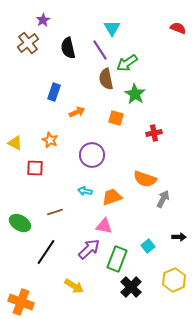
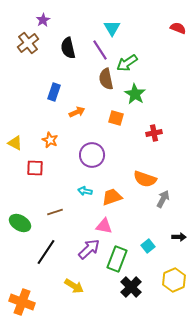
orange cross: moved 1 px right
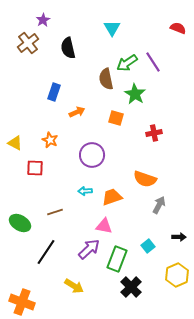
purple line: moved 53 px right, 12 px down
cyan arrow: rotated 16 degrees counterclockwise
gray arrow: moved 4 px left, 6 px down
yellow hexagon: moved 3 px right, 5 px up
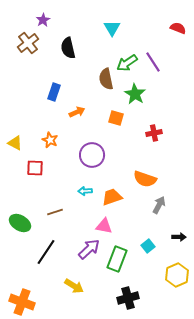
black cross: moved 3 px left, 11 px down; rotated 30 degrees clockwise
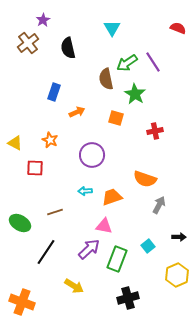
red cross: moved 1 px right, 2 px up
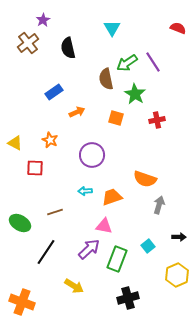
blue rectangle: rotated 36 degrees clockwise
red cross: moved 2 px right, 11 px up
gray arrow: rotated 12 degrees counterclockwise
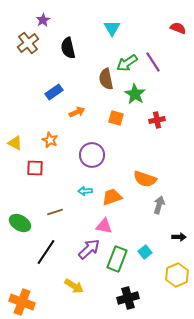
cyan square: moved 3 px left, 6 px down
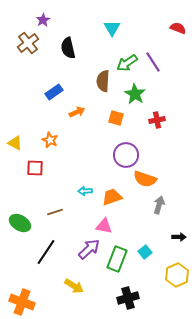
brown semicircle: moved 3 px left, 2 px down; rotated 15 degrees clockwise
purple circle: moved 34 px right
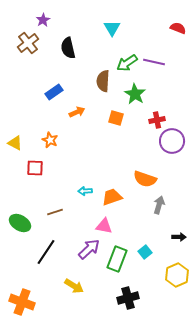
purple line: moved 1 px right; rotated 45 degrees counterclockwise
purple circle: moved 46 px right, 14 px up
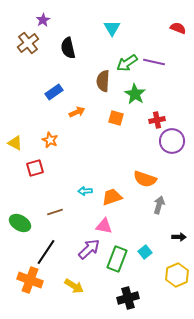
red square: rotated 18 degrees counterclockwise
orange cross: moved 8 px right, 22 px up
